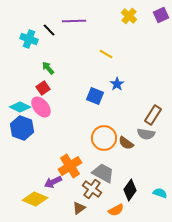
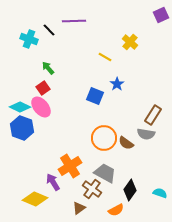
yellow cross: moved 1 px right, 26 px down
yellow line: moved 1 px left, 3 px down
gray trapezoid: moved 2 px right
purple arrow: rotated 84 degrees clockwise
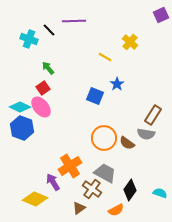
brown semicircle: moved 1 px right
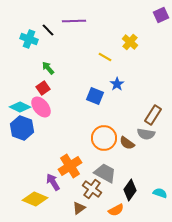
black line: moved 1 px left
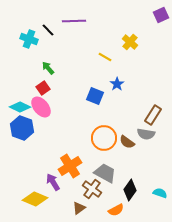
brown semicircle: moved 1 px up
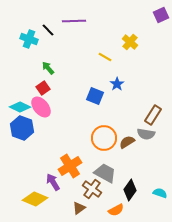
brown semicircle: rotated 112 degrees clockwise
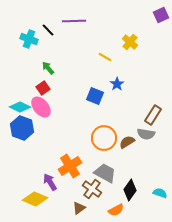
purple arrow: moved 3 px left
